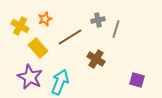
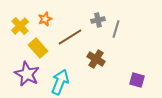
yellow cross: rotated 18 degrees clockwise
purple star: moved 3 px left, 3 px up
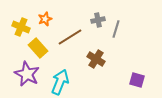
yellow cross: moved 1 px right, 1 px down; rotated 24 degrees counterclockwise
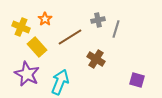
orange star: rotated 16 degrees counterclockwise
yellow rectangle: moved 1 px left, 1 px up
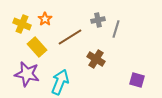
yellow cross: moved 1 px right, 3 px up
purple star: rotated 15 degrees counterclockwise
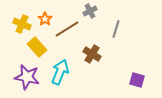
gray cross: moved 8 px left, 9 px up; rotated 16 degrees counterclockwise
brown line: moved 3 px left, 8 px up
brown cross: moved 4 px left, 5 px up
purple star: moved 3 px down
cyan arrow: moved 10 px up
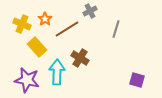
brown cross: moved 12 px left, 4 px down
cyan arrow: moved 3 px left; rotated 20 degrees counterclockwise
purple star: moved 3 px down
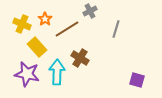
purple star: moved 6 px up
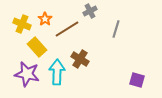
brown cross: moved 1 px down
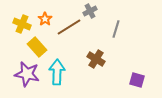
brown line: moved 2 px right, 2 px up
brown cross: moved 16 px right
